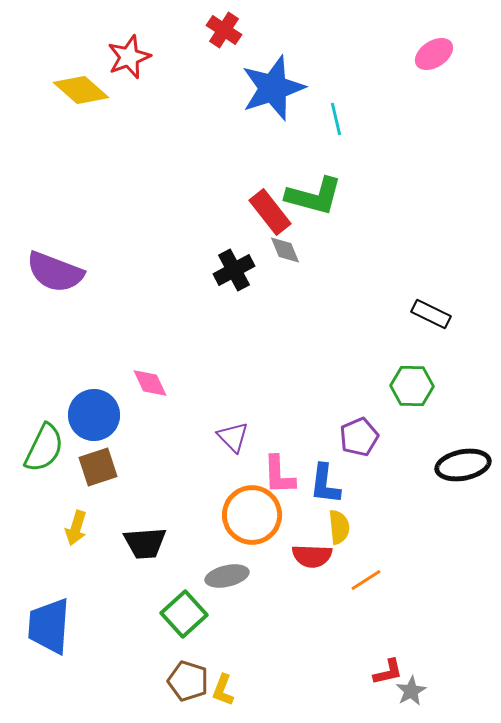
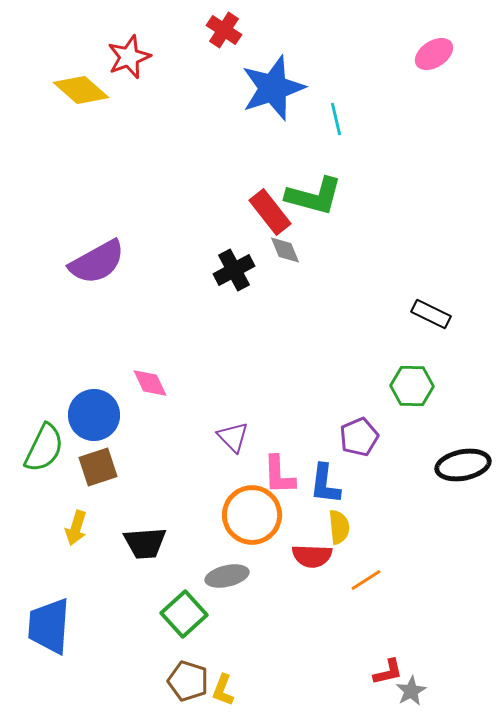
purple semicircle: moved 42 px right, 10 px up; rotated 50 degrees counterclockwise
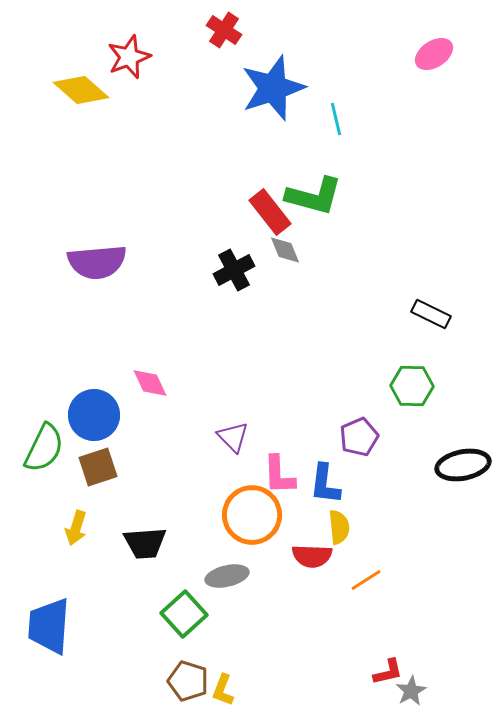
purple semicircle: rotated 24 degrees clockwise
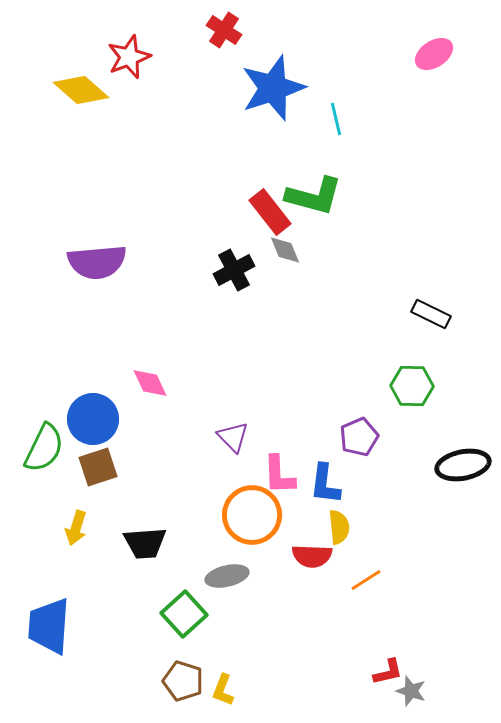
blue circle: moved 1 px left, 4 px down
brown pentagon: moved 5 px left
gray star: rotated 24 degrees counterclockwise
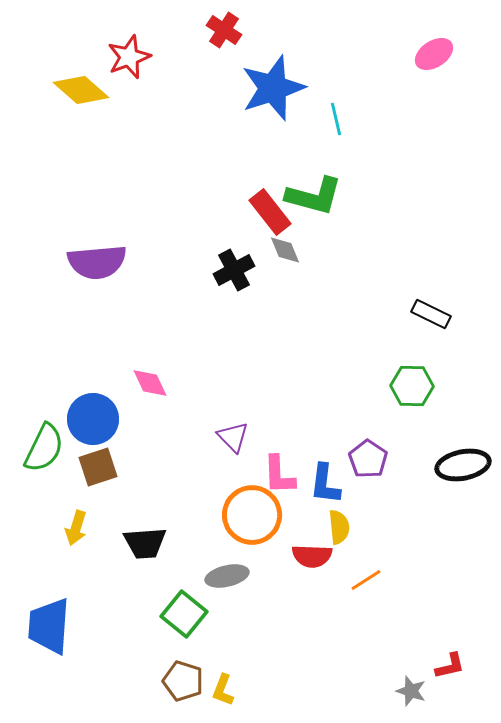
purple pentagon: moved 9 px right, 22 px down; rotated 15 degrees counterclockwise
green square: rotated 9 degrees counterclockwise
red L-shape: moved 62 px right, 6 px up
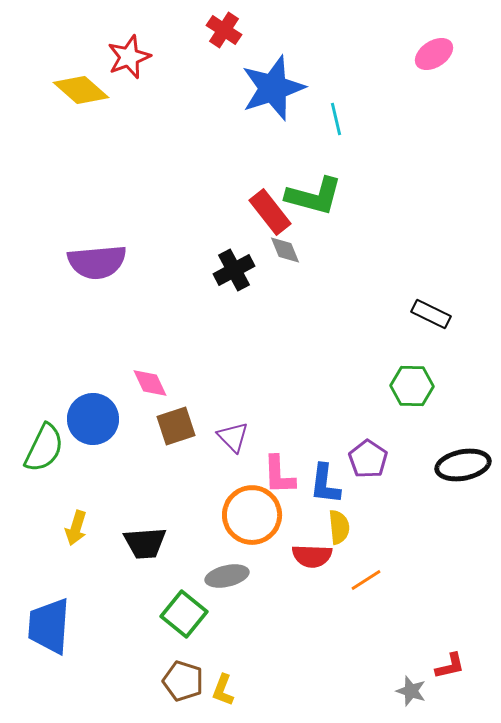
brown square: moved 78 px right, 41 px up
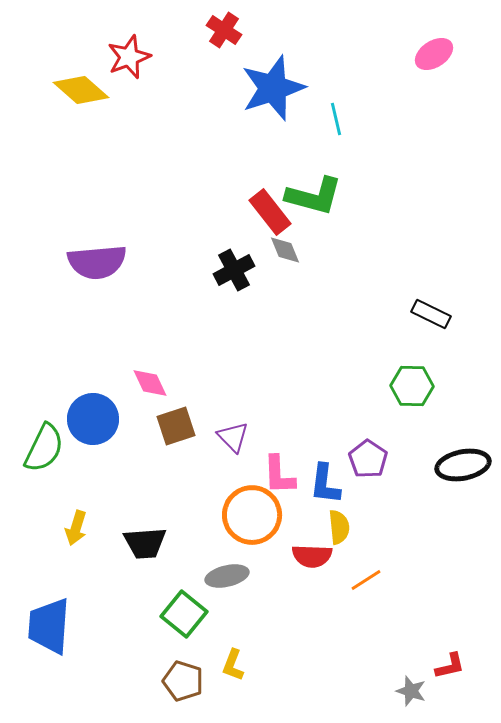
yellow L-shape: moved 10 px right, 25 px up
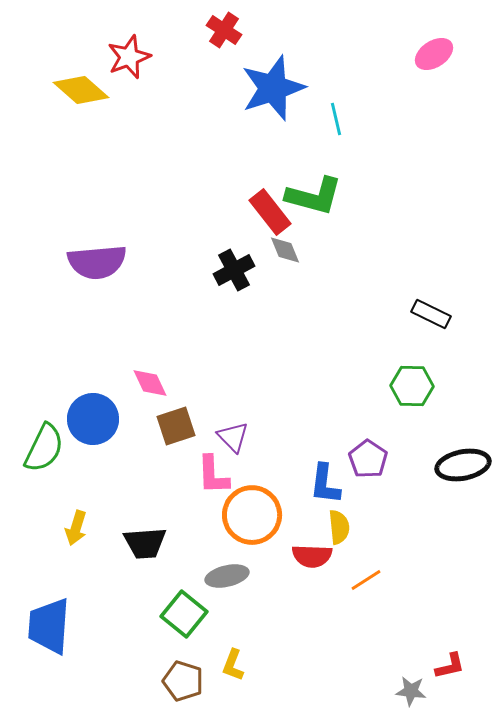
pink L-shape: moved 66 px left
gray star: rotated 12 degrees counterclockwise
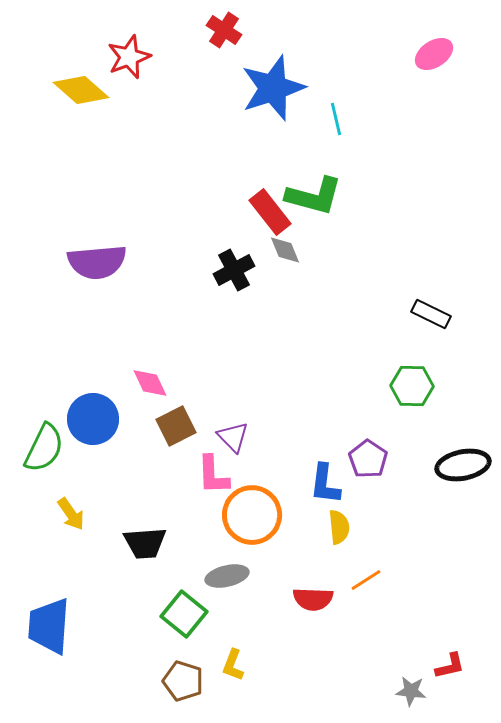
brown square: rotated 9 degrees counterclockwise
yellow arrow: moved 5 px left, 14 px up; rotated 52 degrees counterclockwise
red semicircle: moved 1 px right, 43 px down
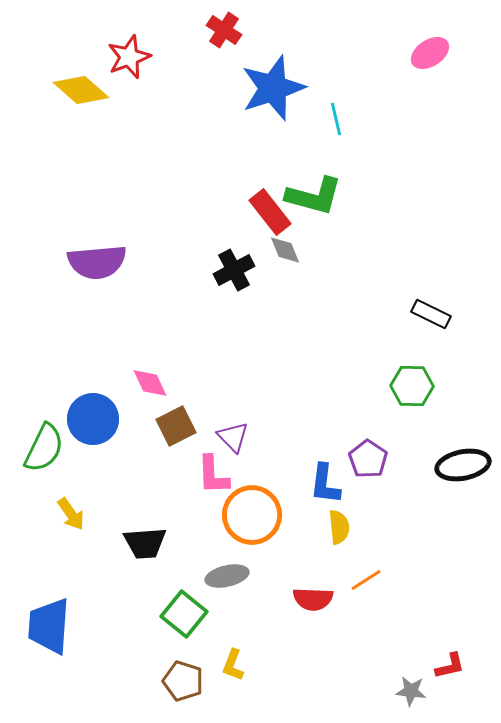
pink ellipse: moved 4 px left, 1 px up
